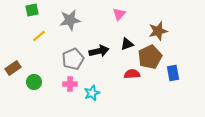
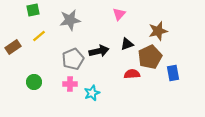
green square: moved 1 px right
brown rectangle: moved 21 px up
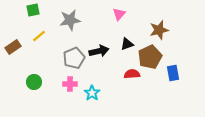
brown star: moved 1 px right, 1 px up
gray pentagon: moved 1 px right, 1 px up
cyan star: rotated 14 degrees counterclockwise
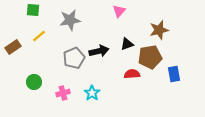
green square: rotated 16 degrees clockwise
pink triangle: moved 3 px up
brown pentagon: rotated 15 degrees clockwise
blue rectangle: moved 1 px right, 1 px down
pink cross: moved 7 px left, 9 px down; rotated 16 degrees counterclockwise
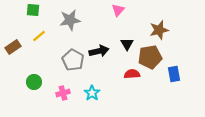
pink triangle: moved 1 px left, 1 px up
black triangle: rotated 40 degrees counterclockwise
gray pentagon: moved 1 px left, 2 px down; rotated 20 degrees counterclockwise
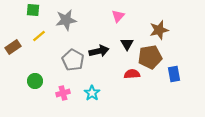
pink triangle: moved 6 px down
gray star: moved 4 px left
green circle: moved 1 px right, 1 px up
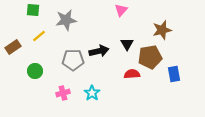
pink triangle: moved 3 px right, 6 px up
brown star: moved 3 px right
gray pentagon: rotated 30 degrees counterclockwise
green circle: moved 10 px up
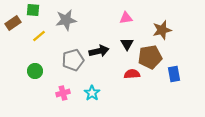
pink triangle: moved 5 px right, 8 px down; rotated 40 degrees clockwise
brown rectangle: moved 24 px up
gray pentagon: rotated 15 degrees counterclockwise
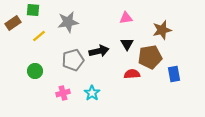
gray star: moved 2 px right, 2 px down
